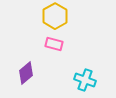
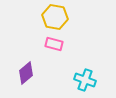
yellow hexagon: moved 1 px down; rotated 20 degrees counterclockwise
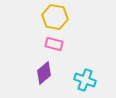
purple diamond: moved 18 px right
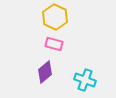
yellow hexagon: rotated 15 degrees clockwise
purple diamond: moved 1 px right, 1 px up
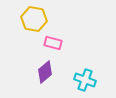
yellow hexagon: moved 21 px left, 2 px down; rotated 15 degrees counterclockwise
pink rectangle: moved 1 px left, 1 px up
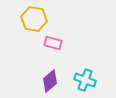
purple diamond: moved 5 px right, 9 px down
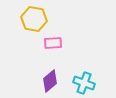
pink rectangle: rotated 18 degrees counterclockwise
cyan cross: moved 1 px left, 3 px down
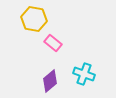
pink rectangle: rotated 42 degrees clockwise
cyan cross: moved 9 px up
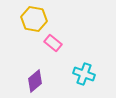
purple diamond: moved 15 px left
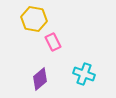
pink rectangle: moved 1 px up; rotated 24 degrees clockwise
purple diamond: moved 5 px right, 2 px up
